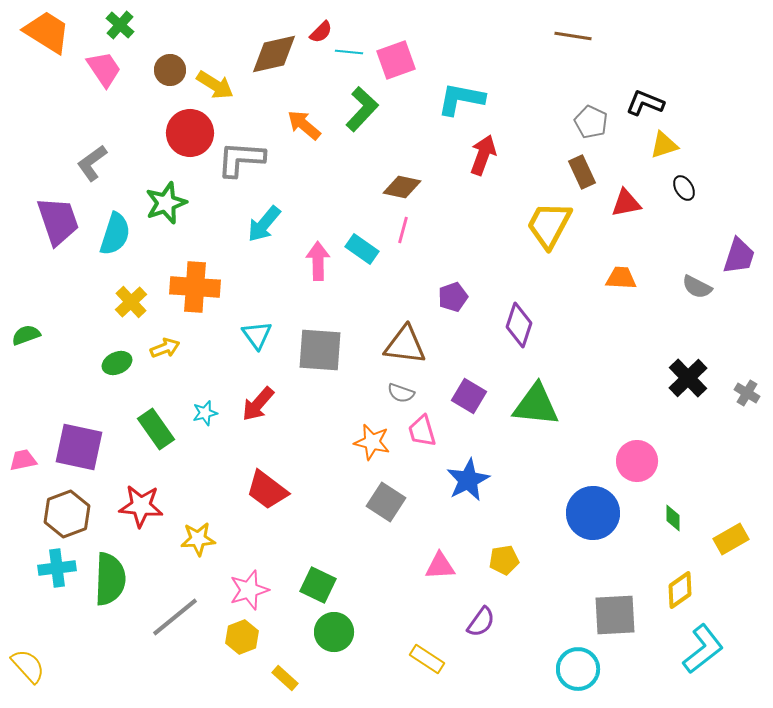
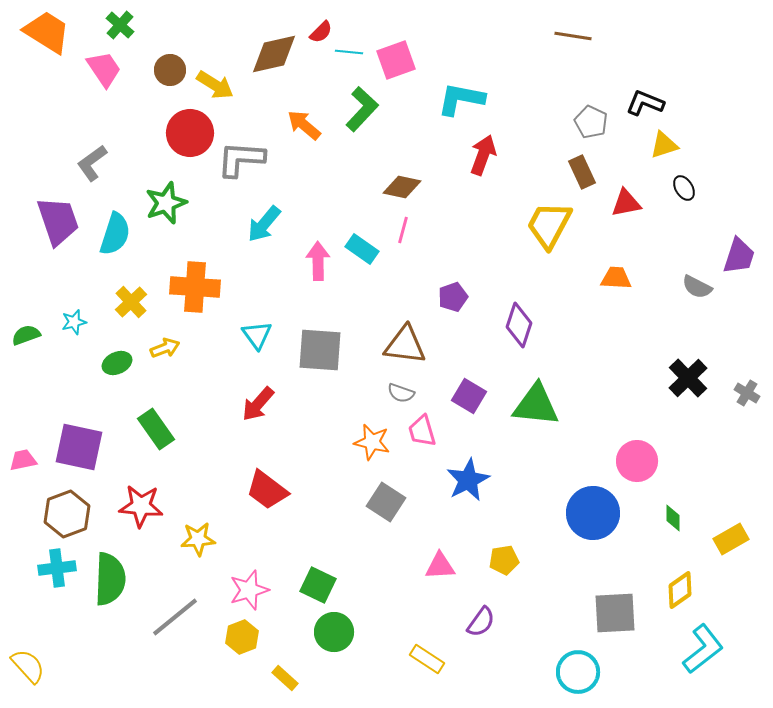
orange trapezoid at (621, 278): moved 5 px left
cyan star at (205, 413): moved 131 px left, 91 px up
gray square at (615, 615): moved 2 px up
cyan circle at (578, 669): moved 3 px down
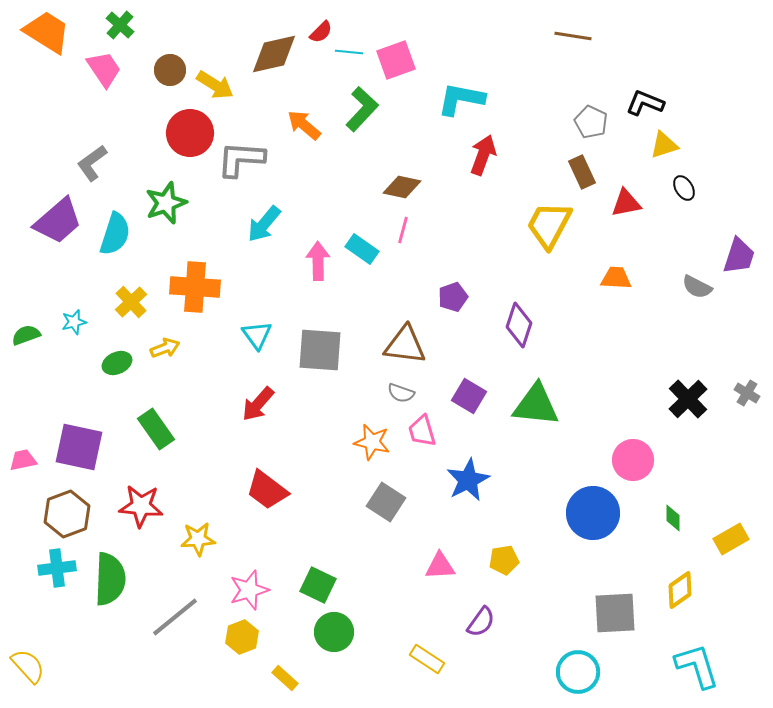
purple trapezoid at (58, 221): rotated 68 degrees clockwise
black cross at (688, 378): moved 21 px down
pink circle at (637, 461): moved 4 px left, 1 px up
cyan L-shape at (703, 649): moved 6 px left, 17 px down; rotated 69 degrees counterclockwise
